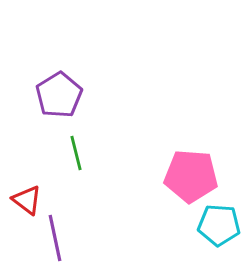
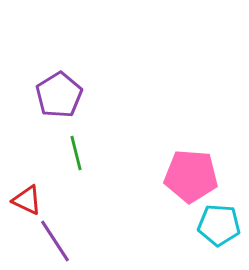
red triangle: rotated 12 degrees counterclockwise
purple line: moved 3 px down; rotated 21 degrees counterclockwise
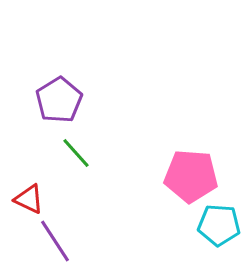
purple pentagon: moved 5 px down
green line: rotated 28 degrees counterclockwise
red triangle: moved 2 px right, 1 px up
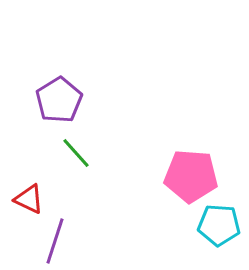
purple line: rotated 51 degrees clockwise
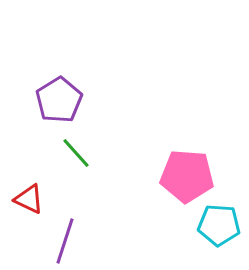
pink pentagon: moved 4 px left
purple line: moved 10 px right
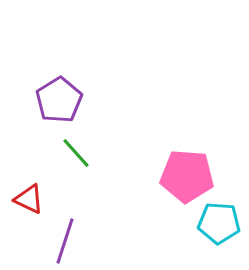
cyan pentagon: moved 2 px up
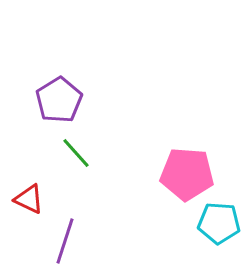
pink pentagon: moved 2 px up
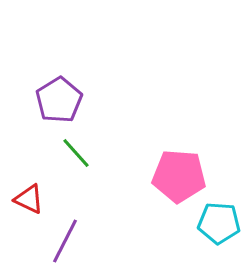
pink pentagon: moved 8 px left, 2 px down
purple line: rotated 9 degrees clockwise
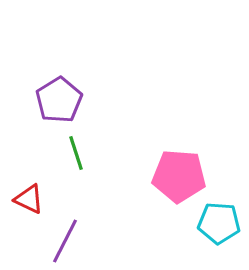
green line: rotated 24 degrees clockwise
